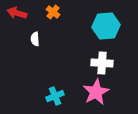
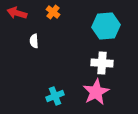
white semicircle: moved 1 px left, 2 px down
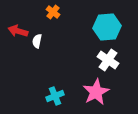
red arrow: moved 1 px right, 18 px down
cyan hexagon: moved 1 px right, 1 px down
white semicircle: moved 3 px right; rotated 16 degrees clockwise
white cross: moved 6 px right, 3 px up; rotated 30 degrees clockwise
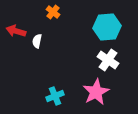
red arrow: moved 2 px left
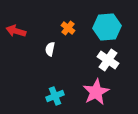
orange cross: moved 15 px right, 16 px down
white semicircle: moved 13 px right, 8 px down
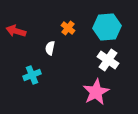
white semicircle: moved 1 px up
cyan cross: moved 23 px left, 21 px up
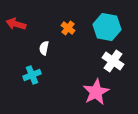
cyan hexagon: rotated 16 degrees clockwise
red arrow: moved 7 px up
white semicircle: moved 6 px left
white cross: moved 5 px right, 1 px down
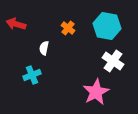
cyan hexagon: moved 1 px up
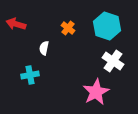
cyan hexagon: rotated 8 degrees clockwise
cyan cross: moved 2 px left; rotated 12 degrees clockwise
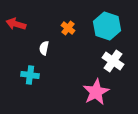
cyan cross: rotated 18 degrees clockwise
